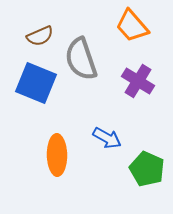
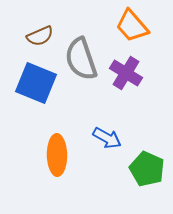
purple cross: moved 12 px left, 8 px up
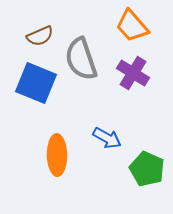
purple cross: moved 7 px right
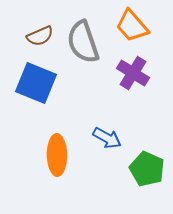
gray semicircle: moved 2 px right, 17 px up
